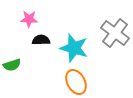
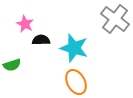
pink star: moved 4 px left, 5 px down; rotated 24 degrees clockwise
gray cross: moved 14 px up
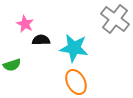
cyan star: rotated 8 degrees counterclockwise
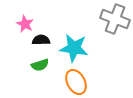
gray cross: rotated 16 degrees counterclockwise
green semicircle: moved 28 px right
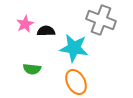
gray cross: moved 14 px left, 1 px down
pink star: rotated 18 degrees clockwise
black semicircle: moved 5 px right, 9 px up
green semicircle: moved 8 px left, 4 px down; rotated 24 degrees clockwise
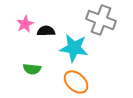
orange ellipse: rotated 20 degrees counterclockwise
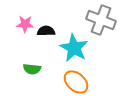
pink star: rotated 30 degrees clockwise
cyan star: rotated 20 degrees clockwise
